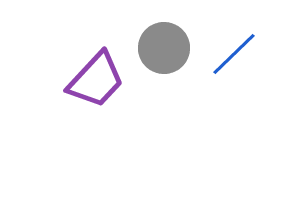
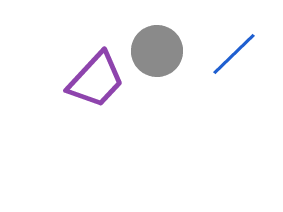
gray circle: moved 7 px left, 3 px down
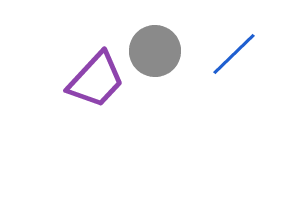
gray circle: moved 2 px left
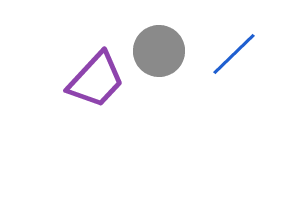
gray circle: moved 4 px right
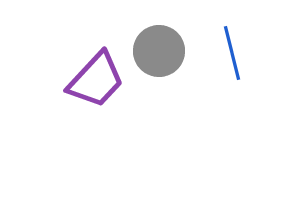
blue line: moved 2 px left, 1 px up; rotated 60 degrees counterclockwise
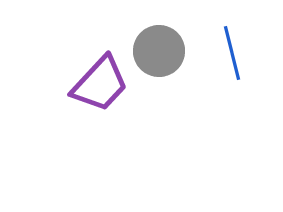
purple trapezoid: moved 4 px right, 4 px down
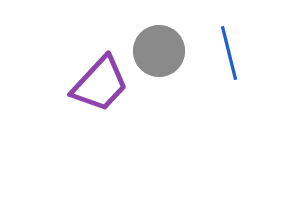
blue line: moved 3 px left
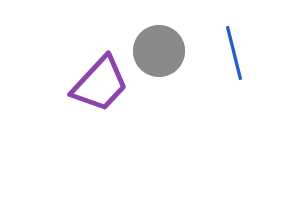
blue line: moved 5 px right
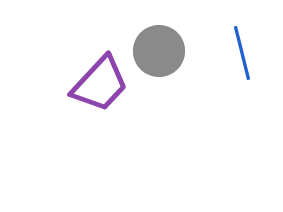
blue line: moved 8 px right
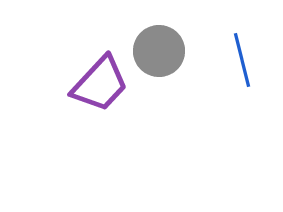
blue line: moved 7 px down
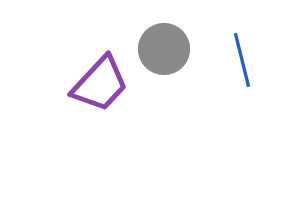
gray circle: moved 5 px right, 2 px up
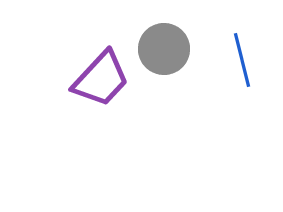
purple trapezoid: moved 1 px right, 5 px up
